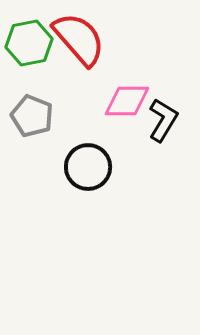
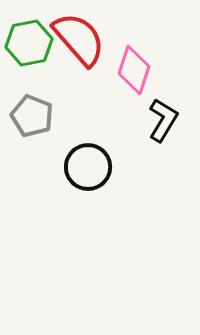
pink diamond: moved 7 px right, 31 px up; rotated 72 degrees counterclockwise
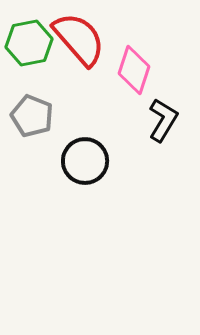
black circle: moved 3 px left, 6 px up
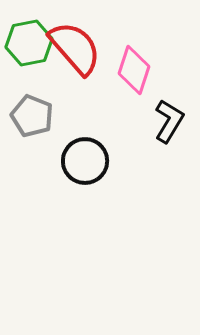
red semicircle: moved 4 px left, 9 px down
black L-shape: moved 6 px right, 1 px down
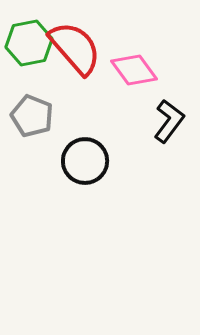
pink diamond: rotated 54 degrees counterclockwise
black L-shape: rotated 6 degrees clockwise
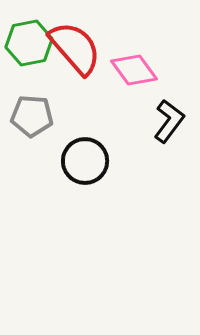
gray pentagon: rotated 18 degrees counterclockwise
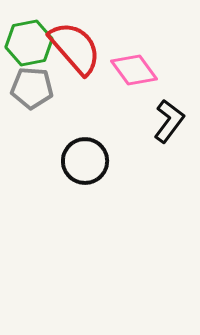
gray pentagon: moved 28 px up
